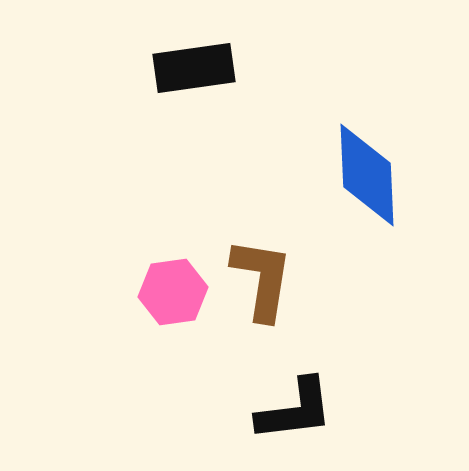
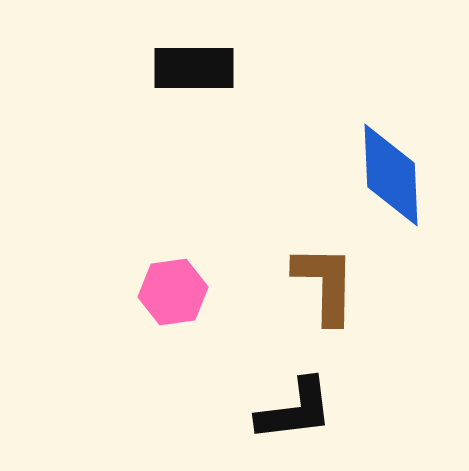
black rectangle: rotated 8 degrees clockwise
blue diamond: moved 24 px right
brown L-shape: moved 63 px right, 5 px down; rotated 8 degrees counterclockwise
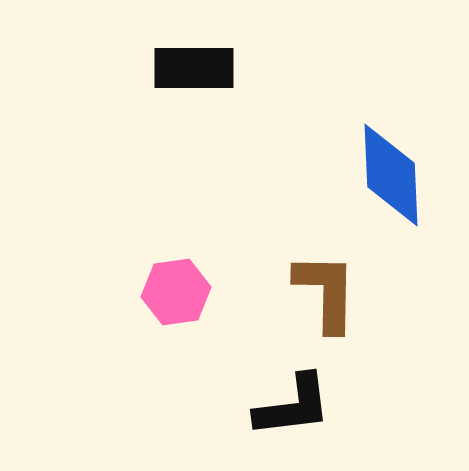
brown L-shape: moved 1 px right, 8 px down
pink hexagon: moved 3 px right
black L-shape: moved 2 px left, 4 px up
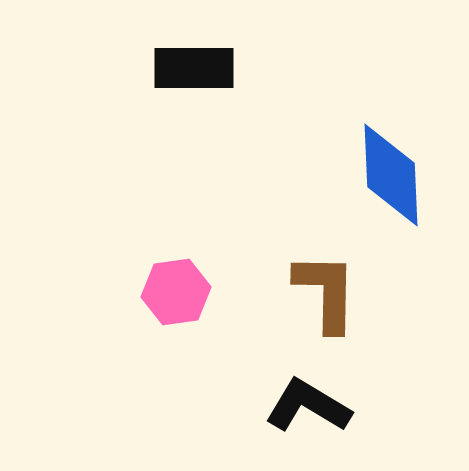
black L-shape: moved 15 px right; rotated 142 degrees counterclockwise
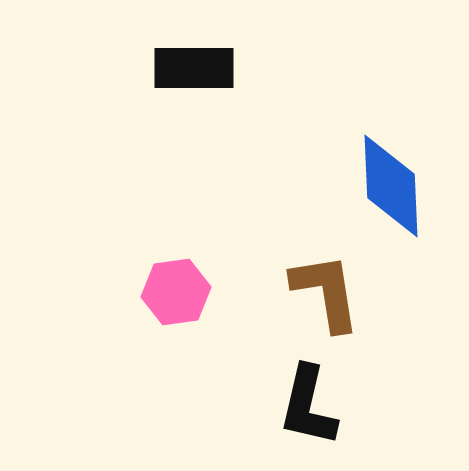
blue diamond: moved 11 px down
brown L-shape: rotated 10 degrees counterclockwise
black L-shape: rotated 108 degrees counterclockwise
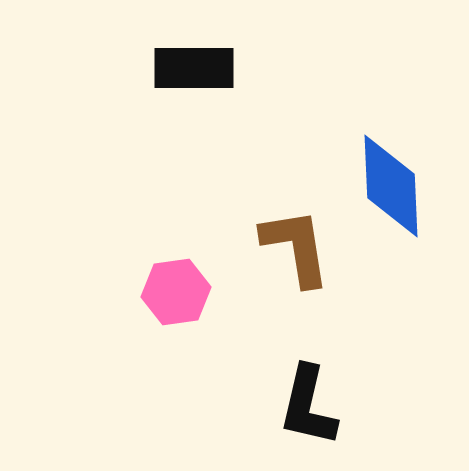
brown L-shape: moved 30 px left, 45 px up
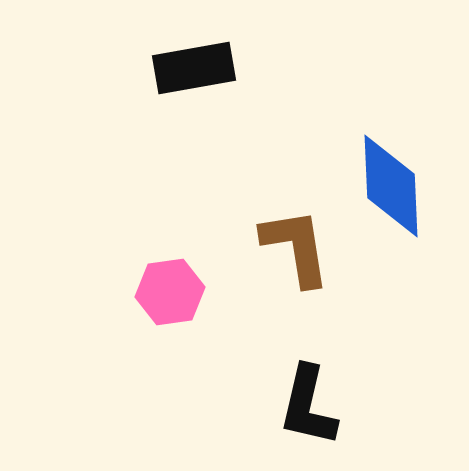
black rectangle: rotated 10 degrees counterclockwise
pink hexagon: moved 6 px left
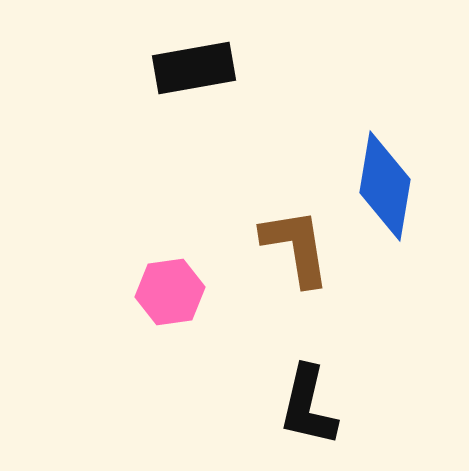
blue diamond: moved 6 px left; rotated 12 degrees clockwise
